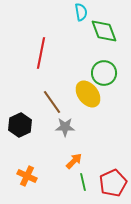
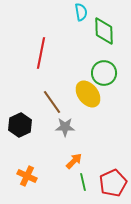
green diamond: rotated 20 degrees clockwise
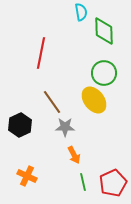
yellow ellipse: moved 6 px right, 6 px down
orange arrow: moved 6 px up; rotated 108 degrees clockwise
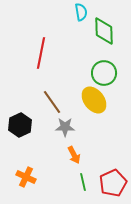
orange cross: moved 1 px left, 1 px down
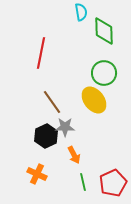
black hexagon: moved 26 px right, 11 px down
orange cross: moved 11 px right, 3 px up
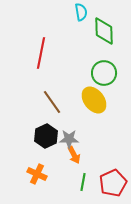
gray star: moved 4 px right, 12 px down
green line: rotated 24 degrees clockwise
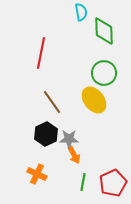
black hexagon: moved 2 px up
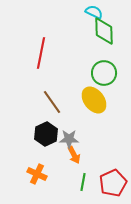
cyan semicircle: moved 13 px right; rotated 54 degrees counterclockwise
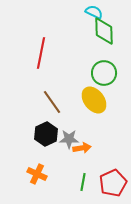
orange arrow: moved 8 px right, 7 px up; rotated 72 degrees counterclockwise
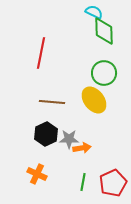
brown line: rotated 50 degrees counterclockwise
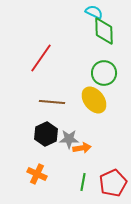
red line: moved 5 px down; rotated 24 degrees clockwise
